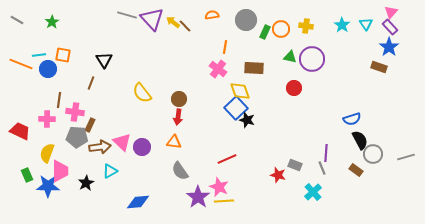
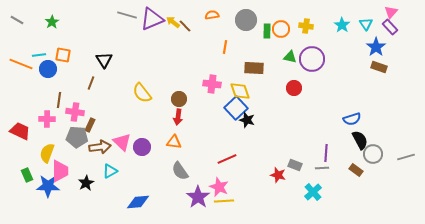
purple triangle at (152, 19): rotated 50 degrees clockwise
green rectangle at (265, 32): moved 2 px right, 1 px up; rotated 24 degrees counterclockwise
blue star at (389, 47): moved 13 px left
pink cross at (218, 69): moved 6 px left, 15 px down; rotated 30 degrees counterclockwise
gray line at (322, 168): rotated 72 degrees counterclockwise
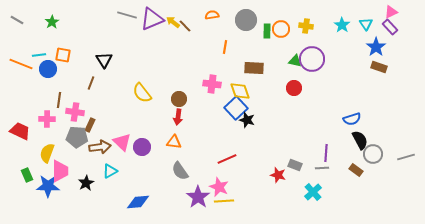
pink triangle at (391, 12): rotated 24 degrees clockwise
green triangle at (290, 57): moved 5 px right, 4 px down
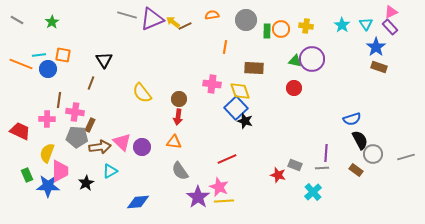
brown line at (185, 26): rotated 72 degrees counterclockwise
black star at (247, 120): moved 2 px left, 1 px down
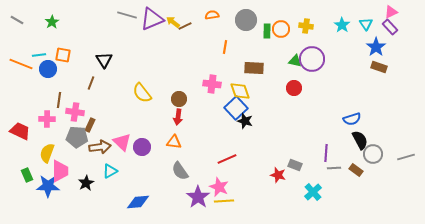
gray line at (322, 168): moved 12 px right
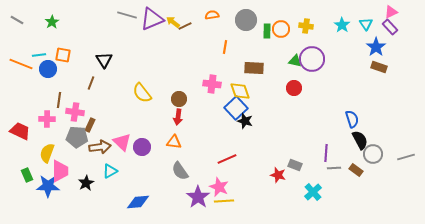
blue semicircle at (352, 119): rotated 90 degrees counterclockwise
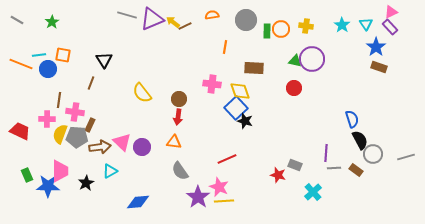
yellow semicircle at (47, 153): moved 13 px right, 19 px up
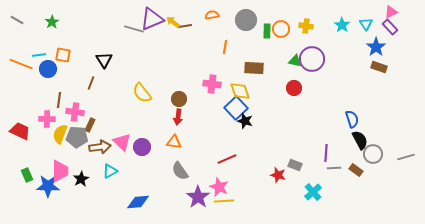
gray line at (127, 15): moved 7 px right, 14 px down
brown line at (185, 26): rotated 16 degrees clockwise
black star at (86, 183): moved 5 px left, 4 px up
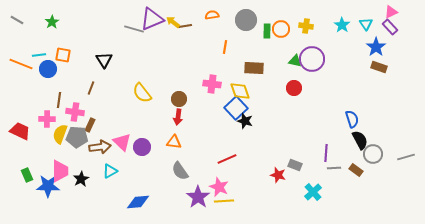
brown line at (91, 83): moved 5 px down
